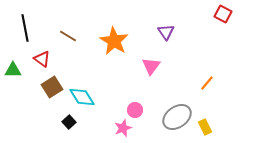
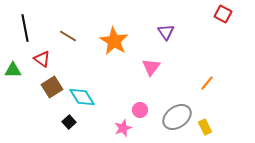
pink triangle: moved 1 px down
pink circle: moved 5 px right
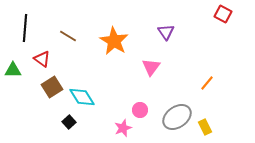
black line: rotated 16 degrees clockwise
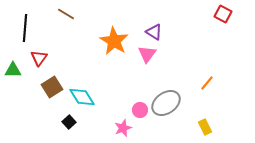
purple triangle: moved 12 px left; rotated 24 degrees counterclockwise
brown line: moved 2 px left, 22 px up
red triangle: moved 3 px left, 1 px up; rotated 30 degrees clockwise
pink triangle: moved 4 px left, 13 px up
gray ellipse: moved 11 px left, 14 px up
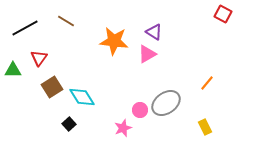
brown line: moved 7 px down
black line: rotated 56 degrees clockwise
orange star: rotated 24 degrees counterclockwise
pink triangle: rotated 24 degrees clockwise
black square: moved 2 px down
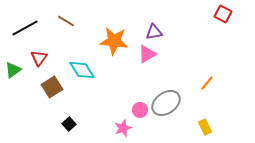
purple triangle: rotated 42 degrees counterclockwise
green triangle: rotated 36 degrees counterclockwise
cyan diamond: moved 27 px up
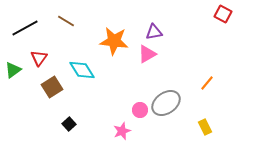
pink star: moved 1 px left, 3 px down
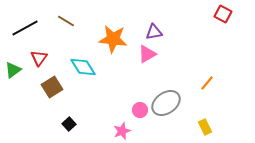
orange star: moved 1 px left, 2 px up
cyan diamond: moved 1 px right, 3 px up
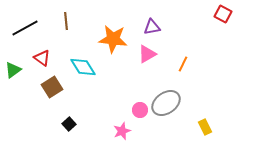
brown line: rotated 54 degrees clockwise
purple triangle: moved 2 px left, 5 px up
red triangle: moved 3 px right; rotated 30 degrees counterclockwise
orange line: moved 24 px left, 19 px up; rotated 14 degrees counterclockwise
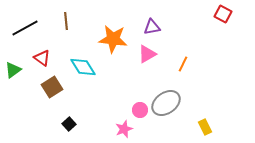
pink star: moved 2 px right, 2 px up
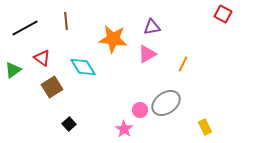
pink star: rotated 18 degrees counterclockwise
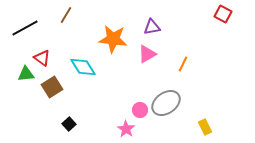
brown line: moved 6 px up; rotated 36 degrees clockwise
green triangle: moved 13 px right, 4 px down; rotated 30 degrees clockwise
pink star: moved 2 px right
